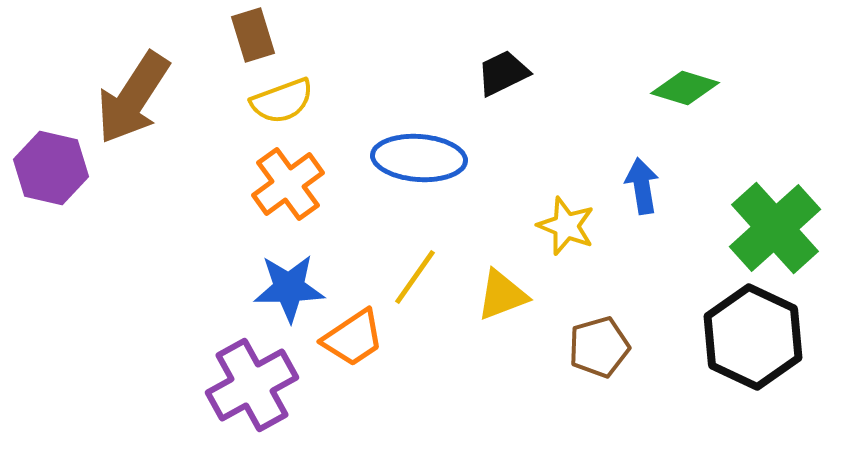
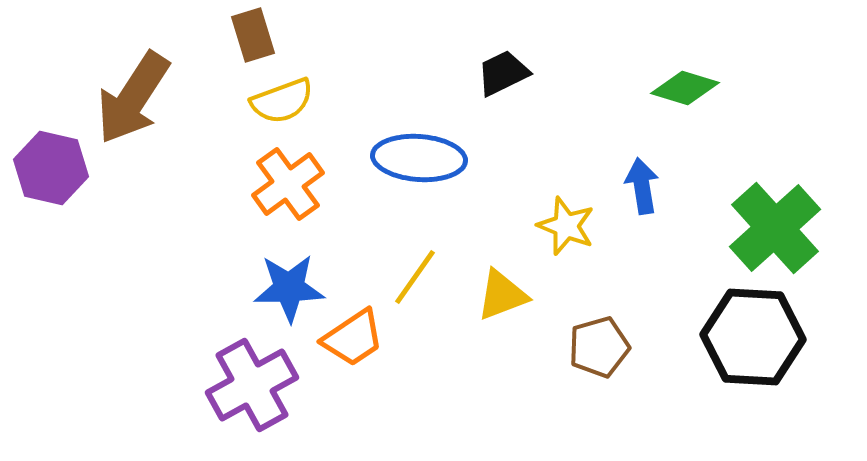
black hexagon: rotated 22 degrees counterclockwise
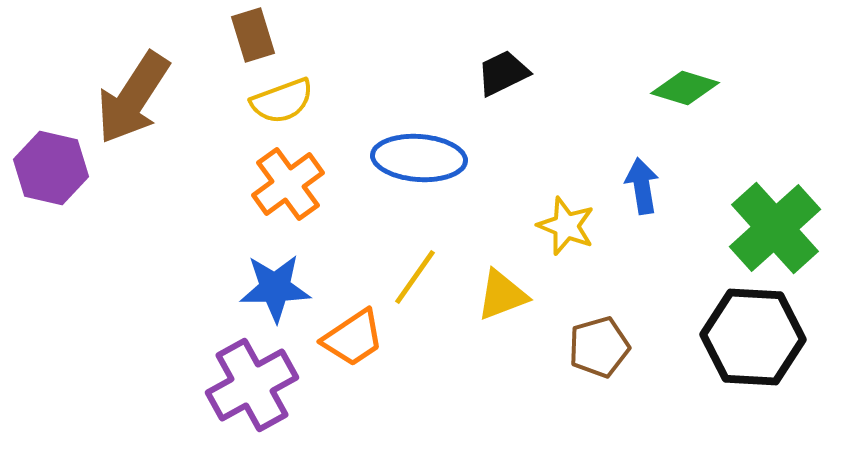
blue star: moved 14 px left
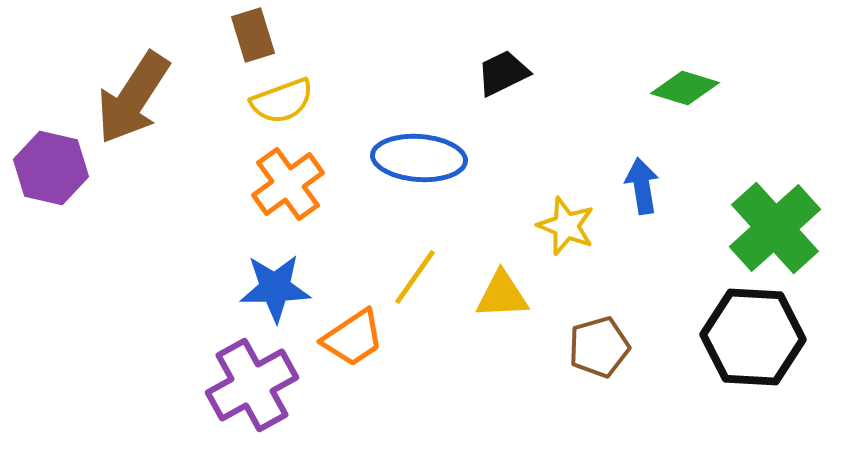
yellow triangle: rotated 18 degrees clockwise
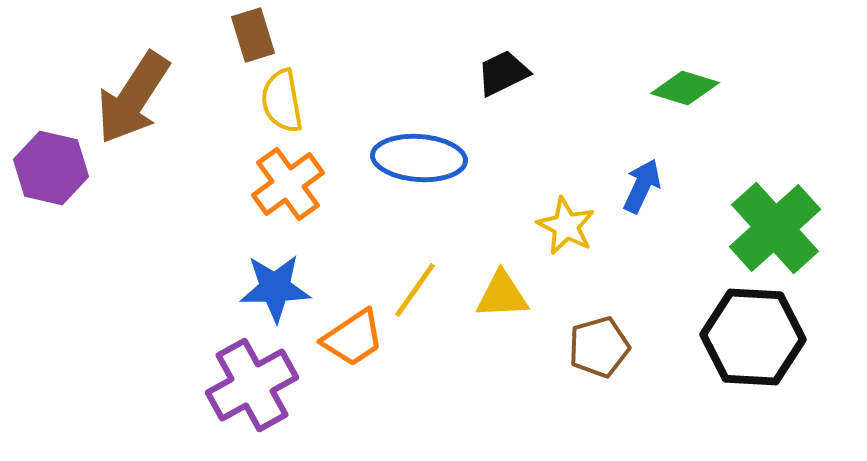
yellow semicircle: rotated 100 degrees clockwise
blue arrow: rotated 34 degrees clockwise
yellow star: rotated 6 degrees clockwise
yellow line: moved 13 px down
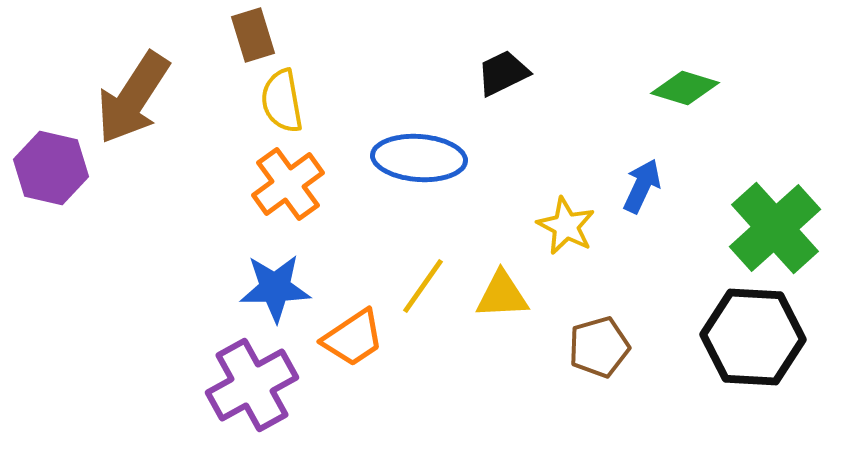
yellow line: moved 8 px right, 4 px up
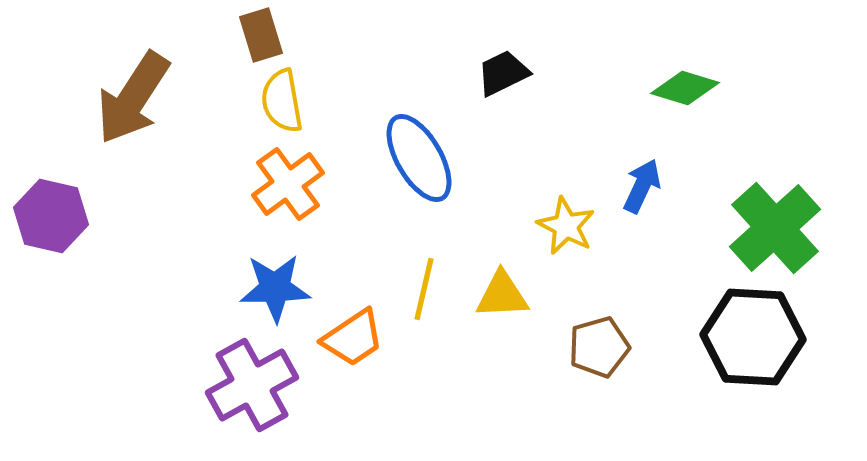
brown rectangle: moved 8 px right
blue ellipse: rotated 56 degrees clockwise
purple hexagon: moved 48 px down
yellow line: moved 1 px right, 3 px down; rotated 22 degrees counterclockwise
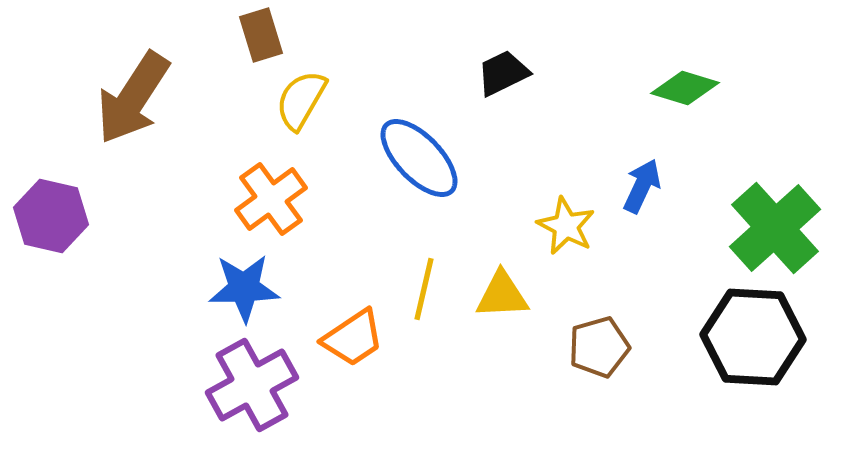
yellow semicircle: moved 19 px right, 1 px up; rotated 40 degrees clockwise
blue ellipse: rotated 14 degrees counterclockwise
orange cross: moved 17 px left, 15 px down
blue star: moved 31 px left
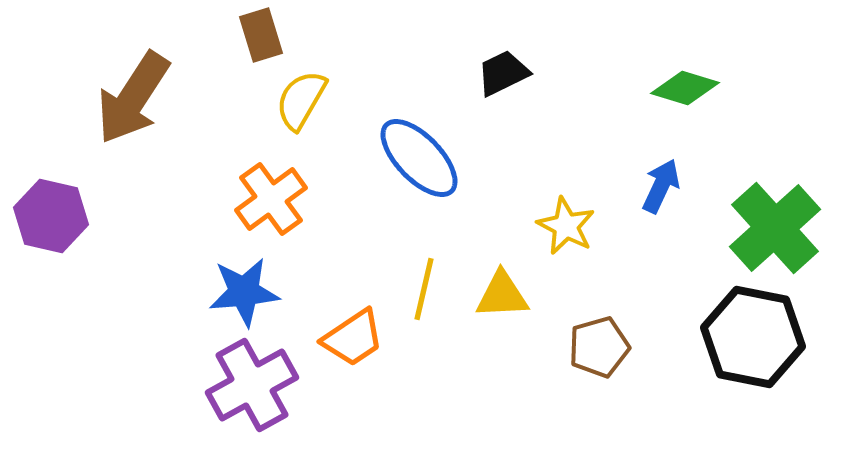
blue arrow: moved 19 px right
blue star: moved 4 px down; rotated 4 degrees counterclockwise
black hexagon: rotated 8 degrees clockwise
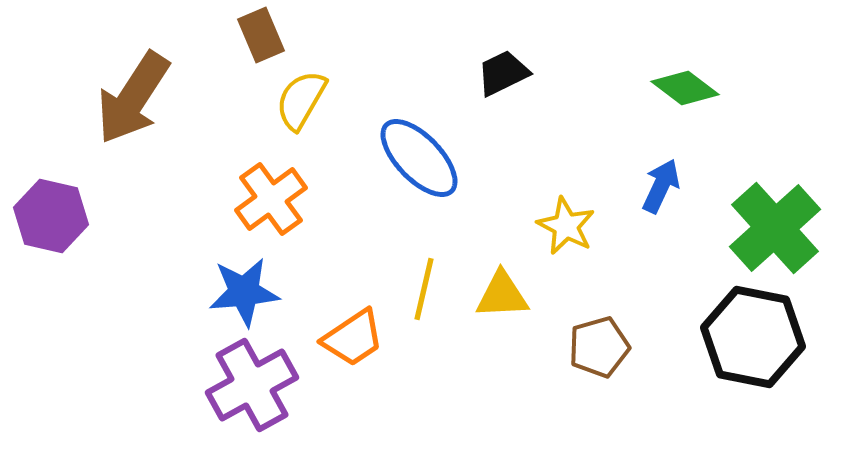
brown rectangle: rotated 6 degrees counterclockwise
green diamond: rotated 20 degrees clockwise
